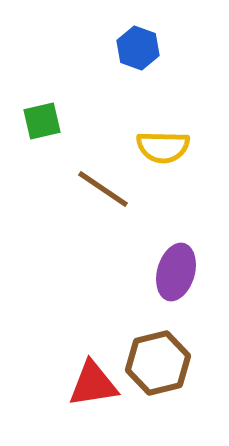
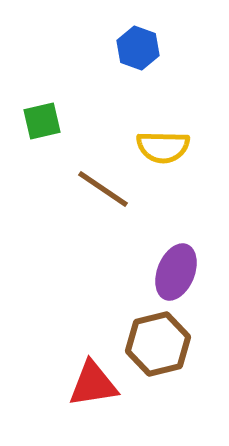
purple ellipse: rotated 6 degrees clockwise
brown hexagon: moved 19 px up
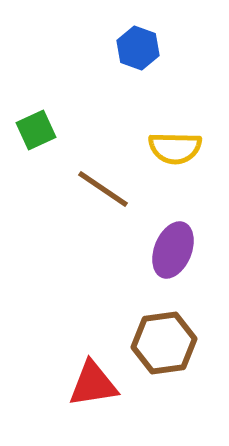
green square: moved 6 px left, 9 px down; rotated 12 degrees counterclockwise
yellow semicircle: moved 12 px right, 1 px down
purple ellipse: moved 3 px left, 22 px up
brown hexagon: moved 6 px right, 1 px up; rotated 6 degrees clockwise
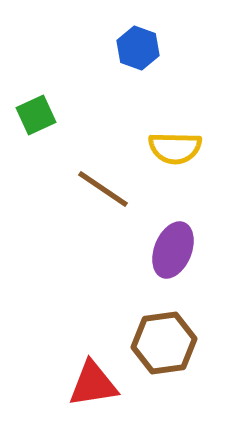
green square: moved 15 px up
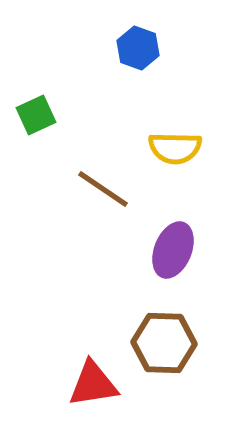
brown hexagon: rotated 10 degrees clockwise
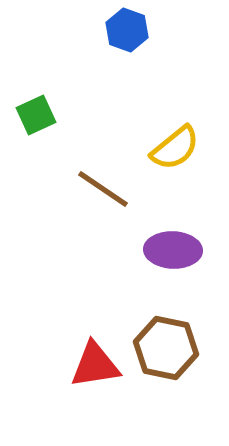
blue hexagon: moved 11 px left, 18 px up
yellow semicircle: rotated 40 degrees counterclockwise
purple ellipse: rotated 70 degrees clockwise
brown hexagon: moved 2 px right, 5 px down; rotated 10 degrees clockwise
red triangle: moved 2 px right, 19 px up
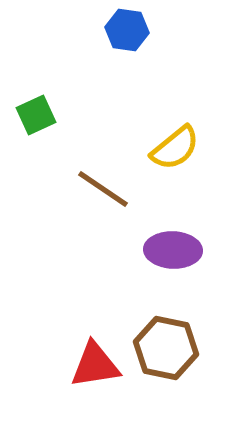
blue hexagon: rotated 12 degrees counterclockwise
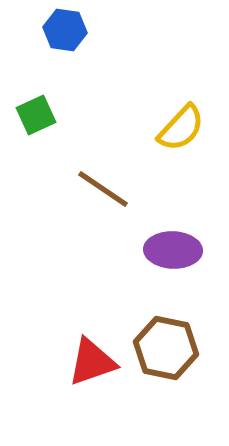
blue hexagon: moved 62 px left
yellow semicircle: moved 6 px right, 20 px up; rotated 8 degrees counterclockwise
red triangle: moved 3 px left, 3 px up; rotated 10 degrees counterclockwise
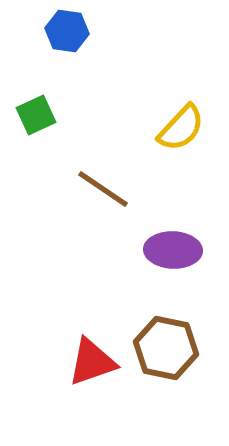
blue hexagon: moved 2 px right, 1 px down
